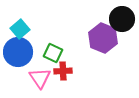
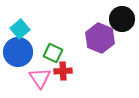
purple hexagon: moved 3 px left
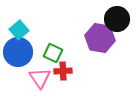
black circle: moved 5 px left
cyan square: moved 1 px left, 1 px down
purple hexagon: rotated 12 degrees counterclockwise
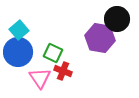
red cross: rotated 24 degrees clockwise
